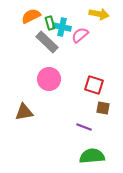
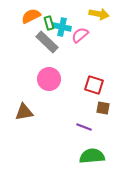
green rectangle: moved 1 px left
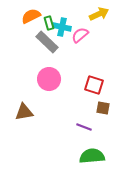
yellow arrow: rotated 36 degrees counterclockwise
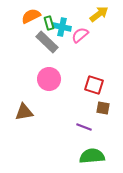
yellow arrow: rotated 12 degrees counterclockwise
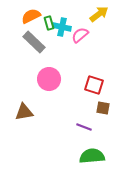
gray rectangle: moved 13 px left
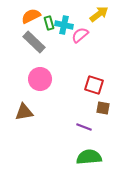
cyan cross: moved 2 px right, 2 px up
pink circle: moved 9 px left
green semicircle: moved 3 px left, 1 px down
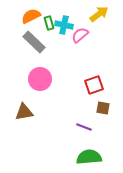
red square: rotated 36 degrees counterclockwise
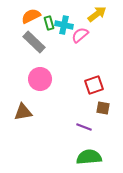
yellow arrow: moved 2 px left
brown triangle: moved 1 px left
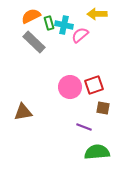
yellow arrow: rotated 144 degrees counterclockwise
pink circle: moved 30 px right, 8 px down
green semicircle: moved 8 px right, 5 px up
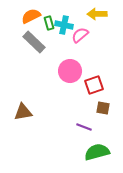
pink circle: moved 16 px up
green semicircle: rotated 10 degrees counterclockwise
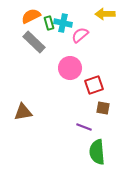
yellow arrow: moved 8 px right
cyan cross: moved 1 px left, 2 px up
pink circle: moved 3 px up
green semicircle: rotated 80 degrees counterclockwise
